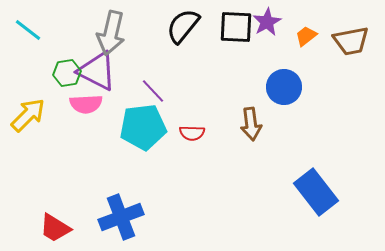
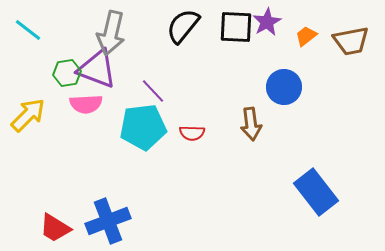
purple triangle: moved 2 px up; rotated 6 degrees counterclockwise
blue cross: moved 13 px left, 4 px down
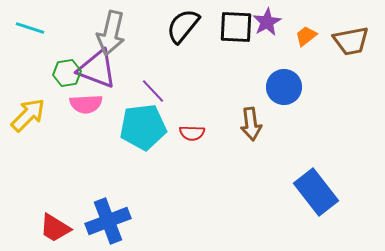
cyan line: moved 2 px right, 2 px up; rotated 20 degrees counterclockwise
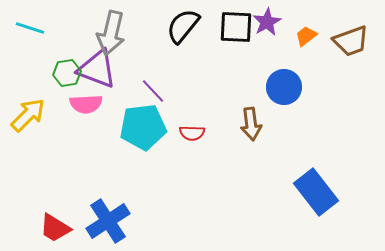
brown trapezoid: rotated 9 degrees counterclockwise
blue cross: rotated 12 degrees counterclockwise
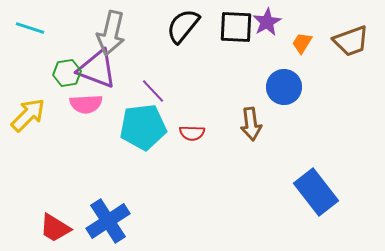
orange trapezoid: moved 4 px left, 7 px down; rotated 20 degrees counterclockwise
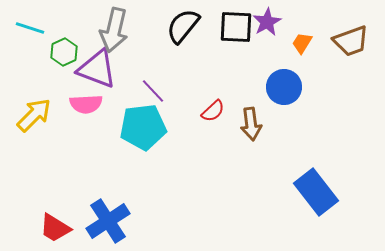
gray arrow: moved 3 px right, 3 px up
green hexagon: moved 3 px left, 21 px up; rotated 16 degrees counterclockwise
yellow arrow: moved 6 px right
red semicircle: moved 21 px right, 22 px up; rotated 45 degrees counterclockwise
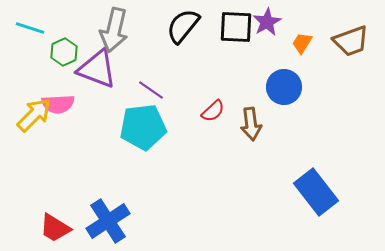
purple line: moved 2 px left, 1 px up; rotated 12 degrees counterclockwise
pink semicircle: moved 28 px left
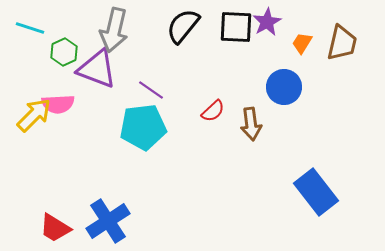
brown trapezoid: moved 9 px left, 2 px down; rotated 57 degrees counterclockwise
